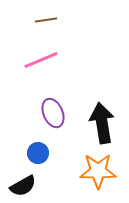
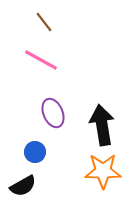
brown line: moved 2 px left, 2 px down; rotated 60 degrees clockwise
pink line: rotated 52 degrees clockwise
black arrow: moved 2 px down
blue circle: moved 3 px left, 1 px up
orange star: moved 5 px right
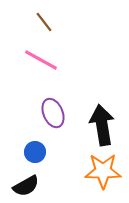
black semicircle: moved 3 px right
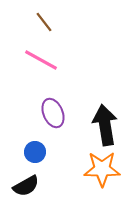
black arrow: moved 3 px right
orange star: moved 1 px left, 2 px up
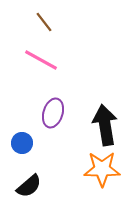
purple ellipse: rotated 40 degrees clockwise
blue circle: moved 13 px left, 9 px up
black semicircle: moved 3 px right; rotated 12 degrees counterclockwise
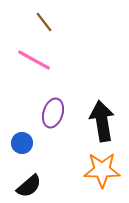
pink line: moved 7 px left
black arrow: moved 3 px left, 4 px up
orange star: moved 1 px down
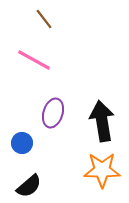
brown line: moved 3 px up
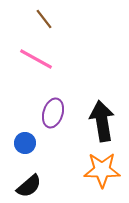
pink line: moved 2 px right, 1 px up
blue circle: moved 3 px right
